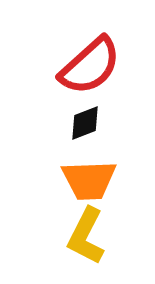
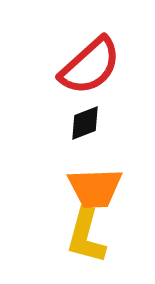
orange trapezoid: moved 6 px right, 8 px down
yellow L-shape: rotated 12 degrees counterclockwise
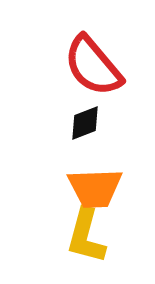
red semicircle: moved 3 px right; rotated 92 degrees clockwise
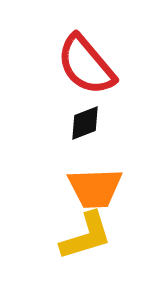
red semicircle: moved 7 px left, 1 px up
yellow L-shape: rotated 122 degrees counterclockwise
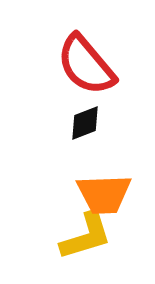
orange trapezoid: moved 9 px right, 6 px down
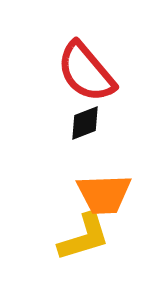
red semicircle: moved 7 px down
yellow L-shape: moved 2 px left, 1 px down
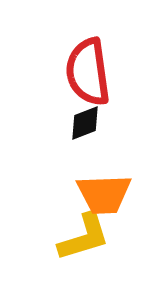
red semicircle: moved 2 px right; rotated 32 degrees clockwise
